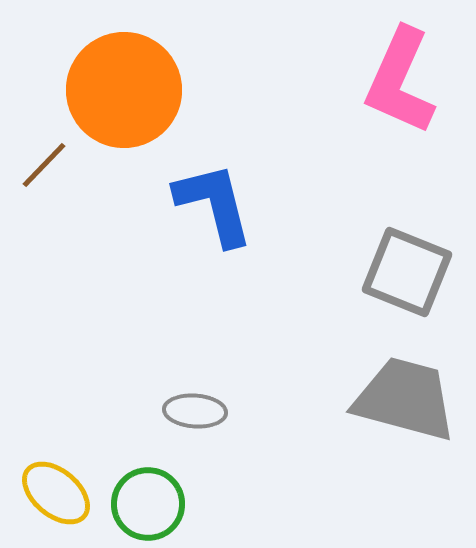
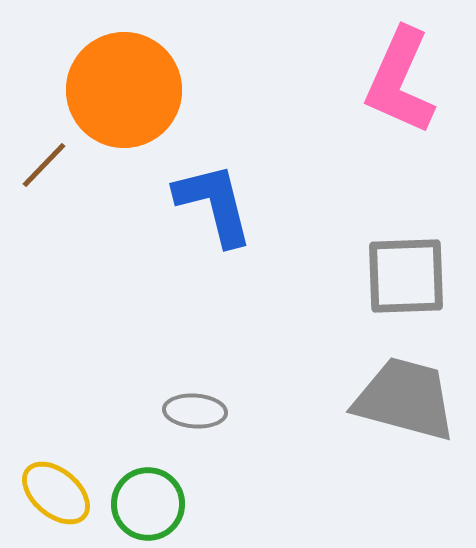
gray square: moved 1 px left, 4 px down; rotated 24 degrees counterclockwise
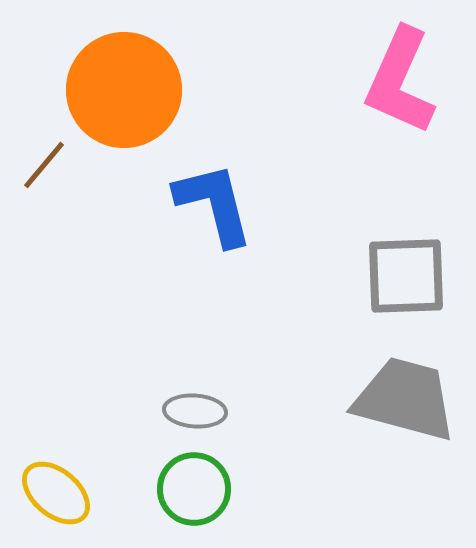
brown line: rotated 4 degrees counterclockwise
green circle: moved 46 px right, 15 px up
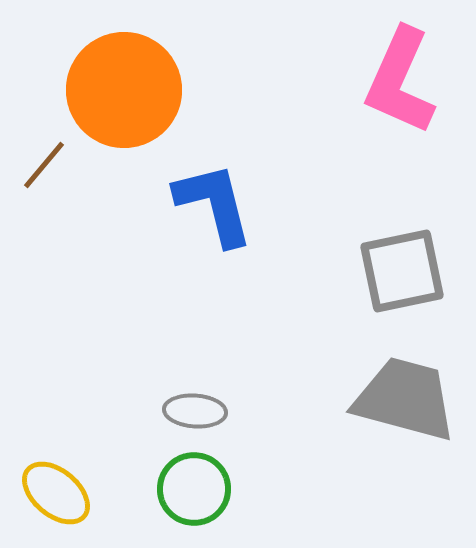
gray square: moved 4 px left, 5 px up; rotated 10 degrees counterclockwise
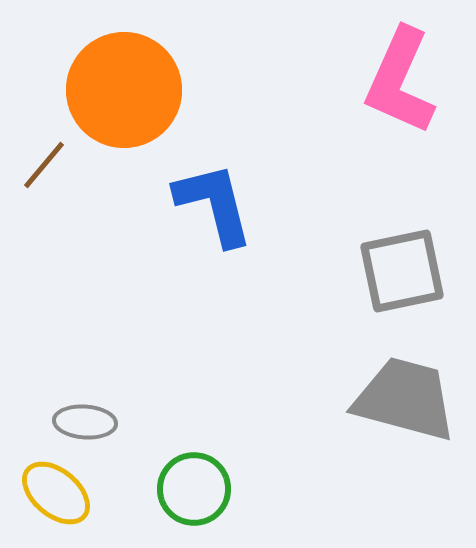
gray ellipse: moved 110 px left, 11 px down
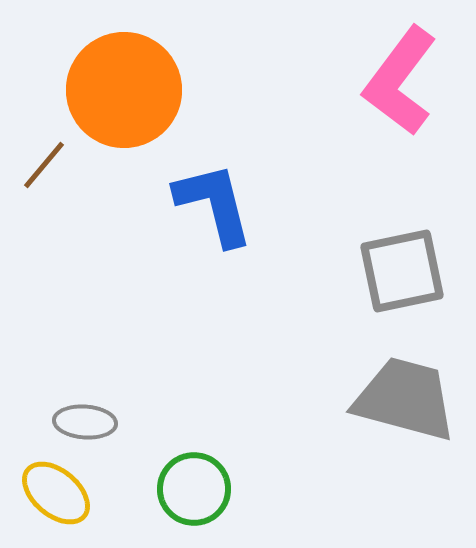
pink L-shape: rotated 13 degrees clockwise
